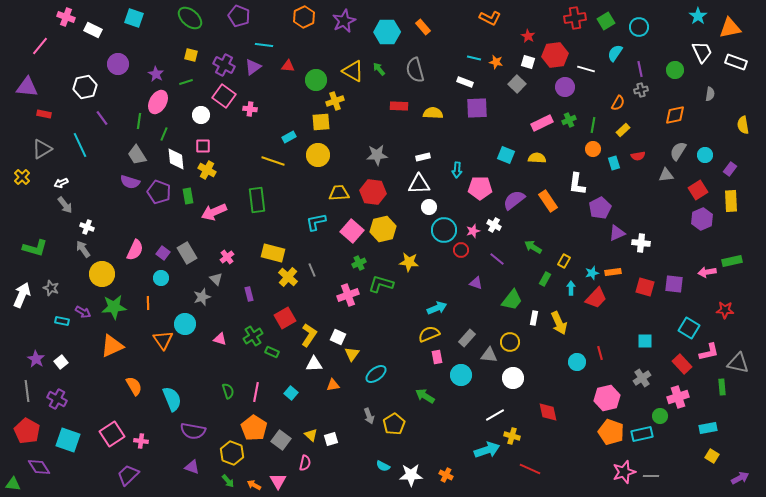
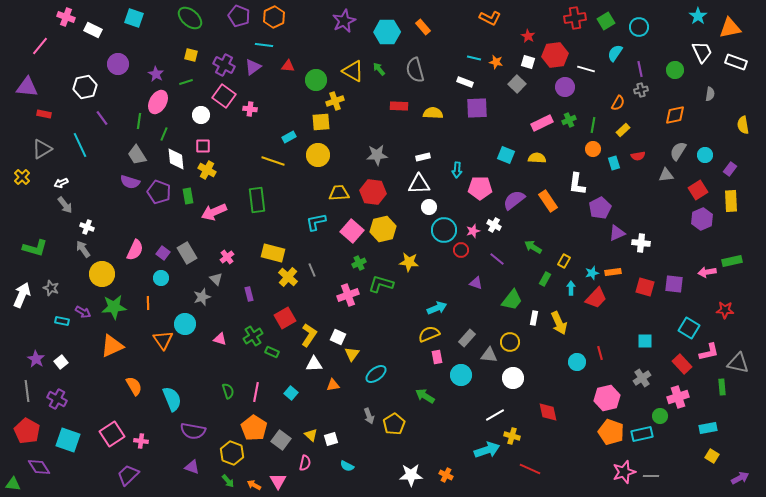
orange hexagon at (304, 17): moved 30 px left
cyan semicircle at (383, 466): moved 36 px left
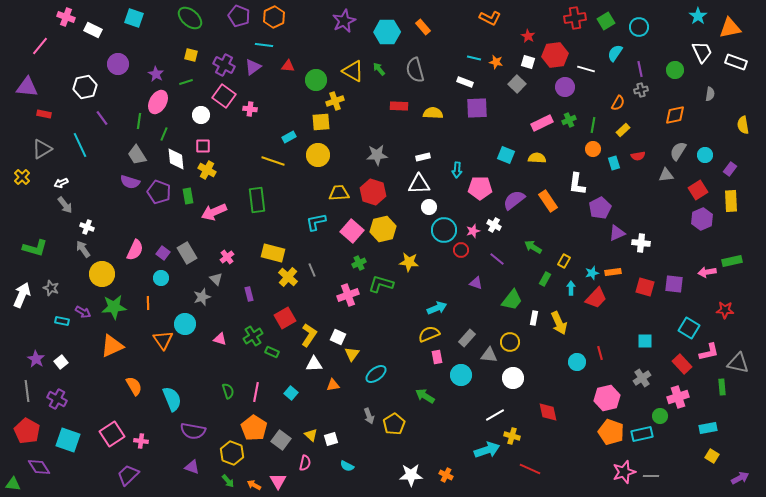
red hexagon at (373, 192): rotated 10 degrees clockwise
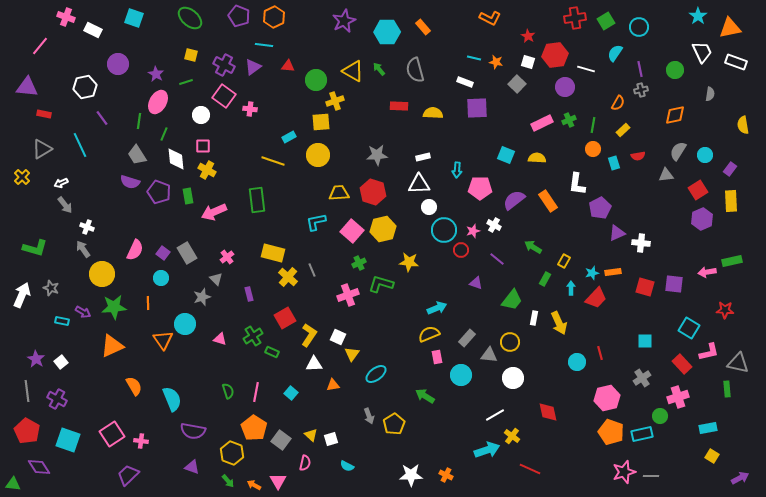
green rectangle at (722, 387): moved 5 px right, 2 px down
yellow cross at (512, 436): rotated 21 degrees clockwise
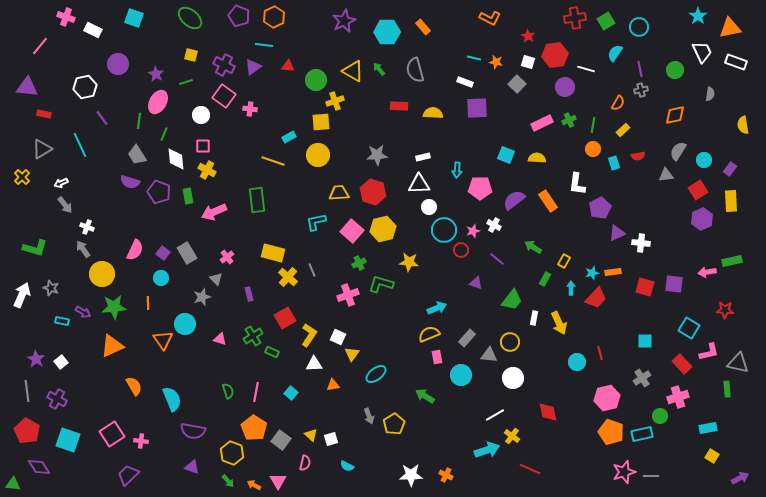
cyan circle at (705, 155): moved 1 px left, 5 px down
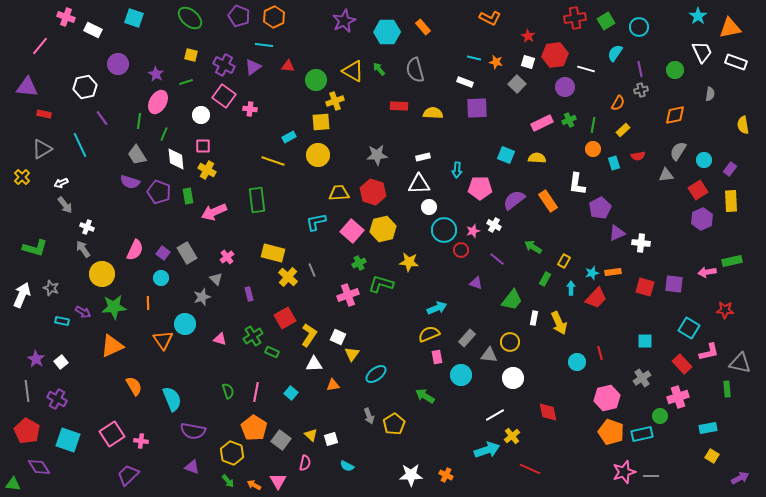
gray triangle at (738, 363): moved 2 px right
yellow cross at (512, 436): rotated 14 degrees clockwise
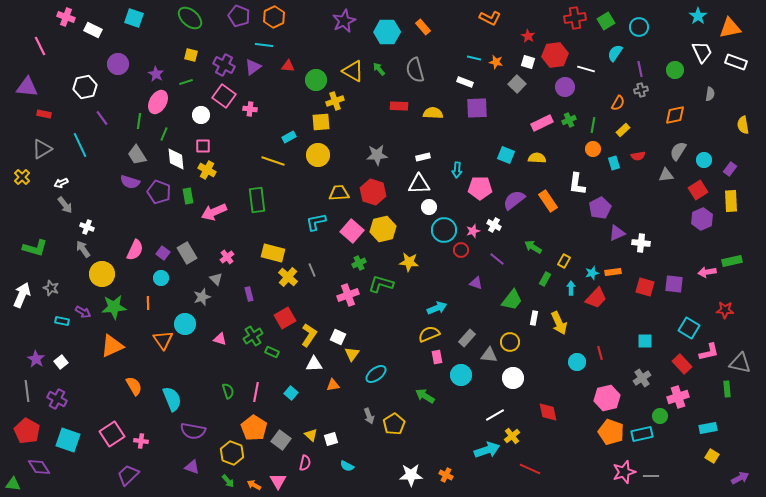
pink line at (40, 46): rotated 66 degrees counterclockwise
